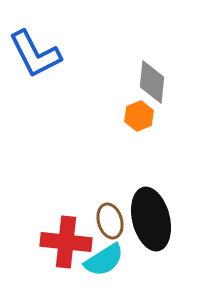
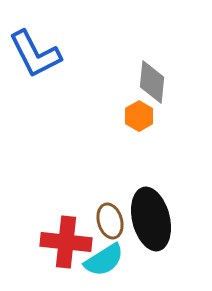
orange hexagon: rotated 8 degrees counterclockwise
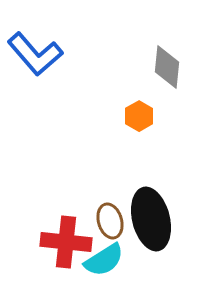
blue L-shape: rotated 14 degrees counterclockwise
gray diamond: moved 15 px right, 15 px up
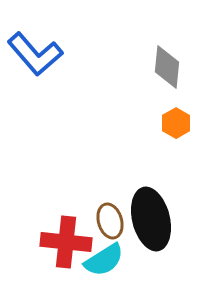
orange hexagon: moved 37 px right, 7 px down
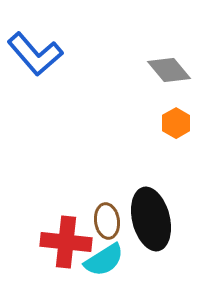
gray diamond: moved 2 px right, 3 px down; rotated 45 degrees counterclockwise
brown ellipse: moved 3 px left; rotated 8 degrees clockwise
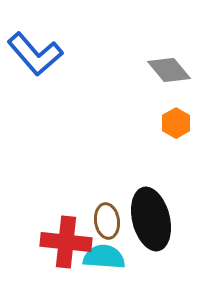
cyan semicircle: moved 3 px up; rotated 144 degrees counterclockwise
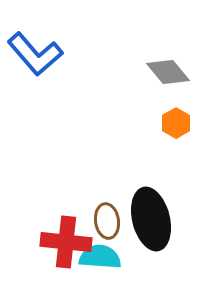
gray diamond: moved 1 px left, 2 px down
cyan semicircle: moved 4 px left
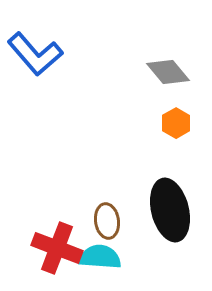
black ellipse: moved 19 px right, 9 px up
red cross: moved 9 px left, 6 px down; rotated 15 degrees clockwise
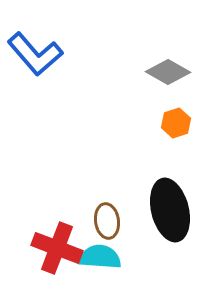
gray diamond: rotated 21 degrees counterclockwise
orange hexagon: rotated 12 degrees clockwise
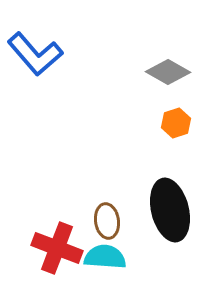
cyan semicircle: moved 5 px right
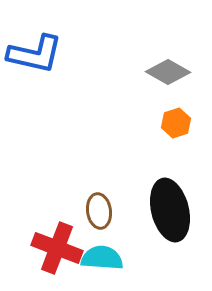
blue L-shape: rotated 36 degrees counterclockwise
brown ellipse: moved 8 px left, 10 px up
cyan semicircle: moved 3 px left, 1 px down
